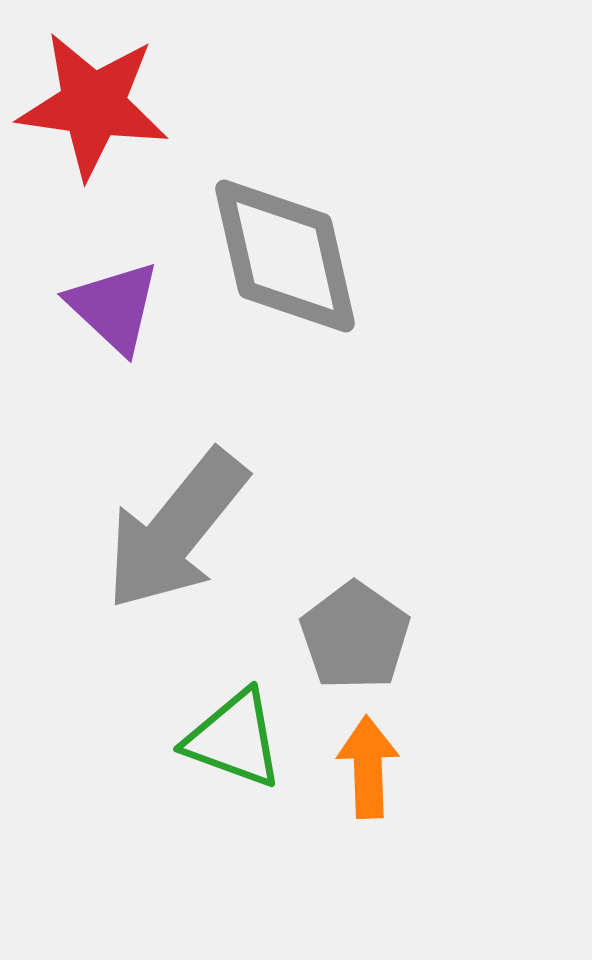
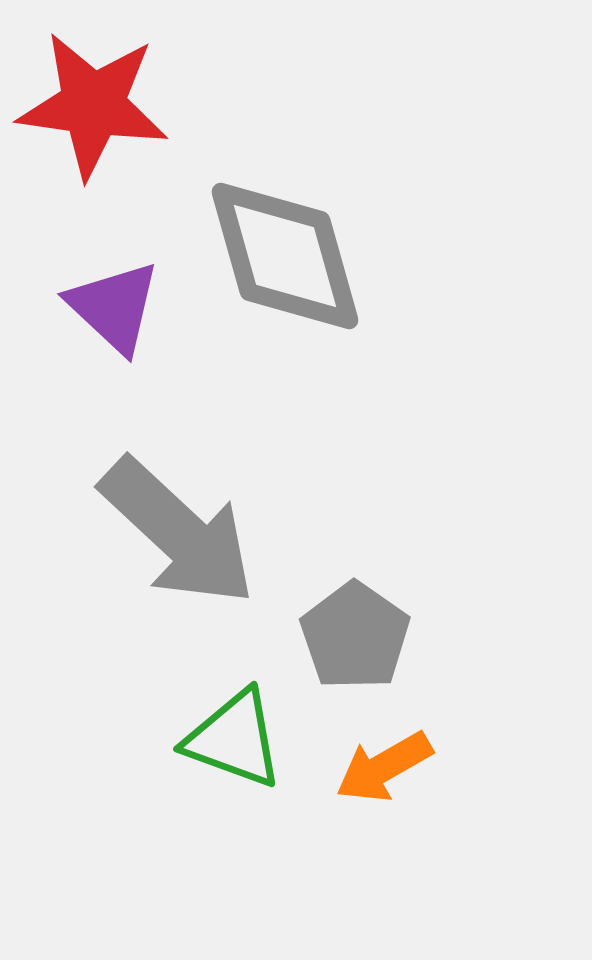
gray diamond: rotated 3 degrees counterclockwise
gray arrow: moved 2 px right, 2 px down; rotated 86 degrees counterclockwise
orange arrow: moved 16 px right; rotated 118 degrees counterclockwise
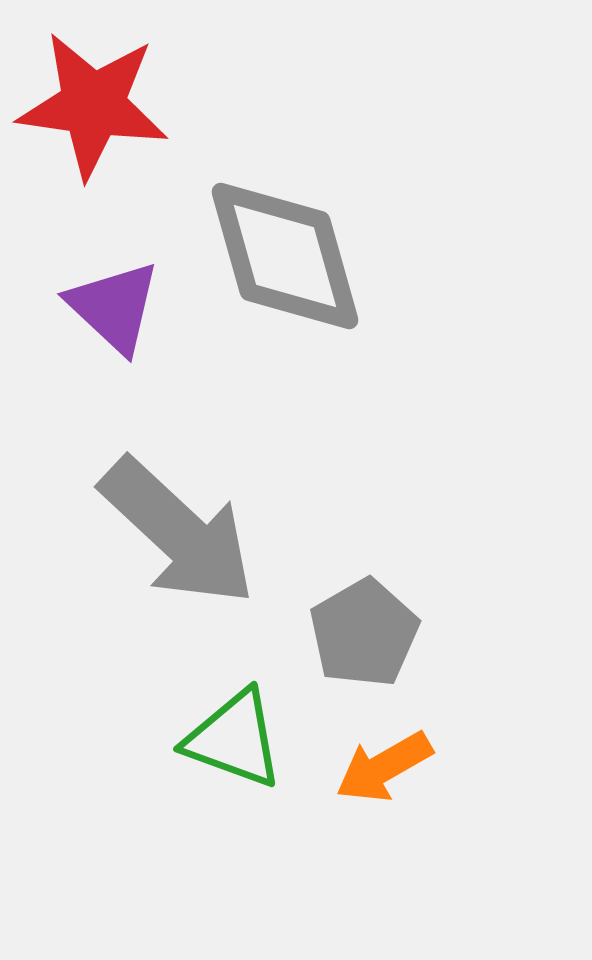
gray pentagon: moved 9 px right, 3 px up; rotated 7 degrees clockwise
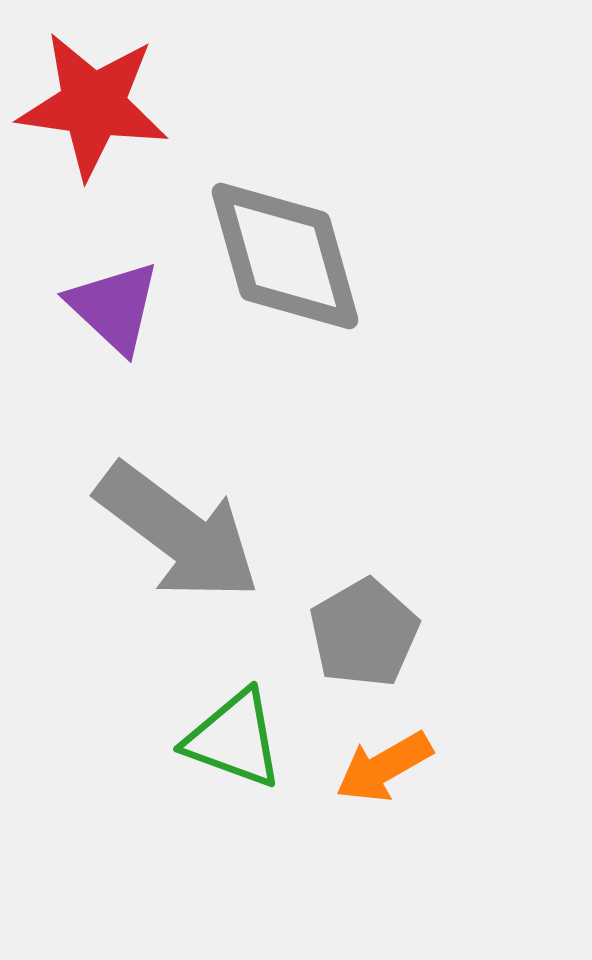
gray arrow: rotated 6 degrees counterclockwise
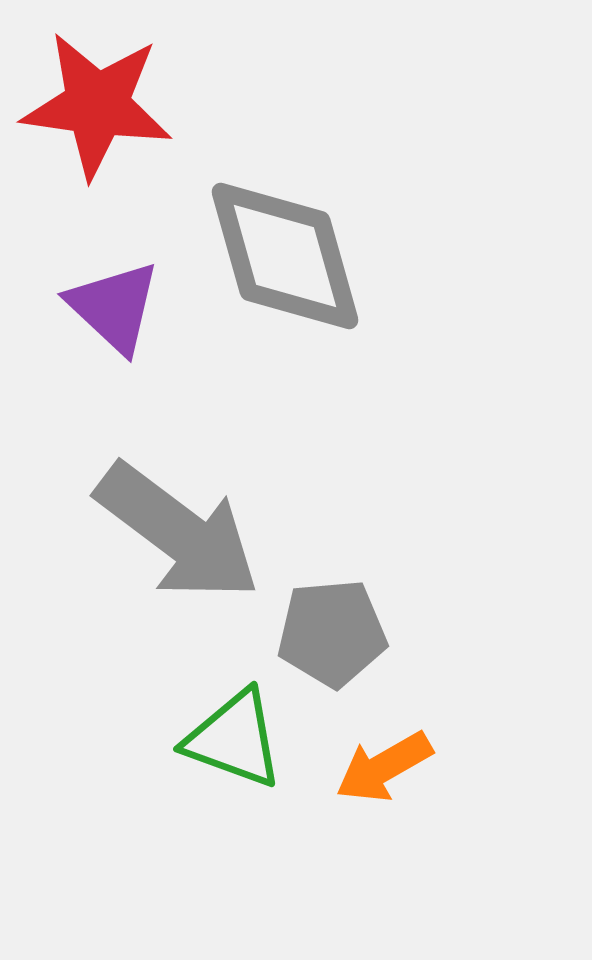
red star: moved 4 px right
gray pentagon: moved 32 px left; rotated 25 degrees clockwise
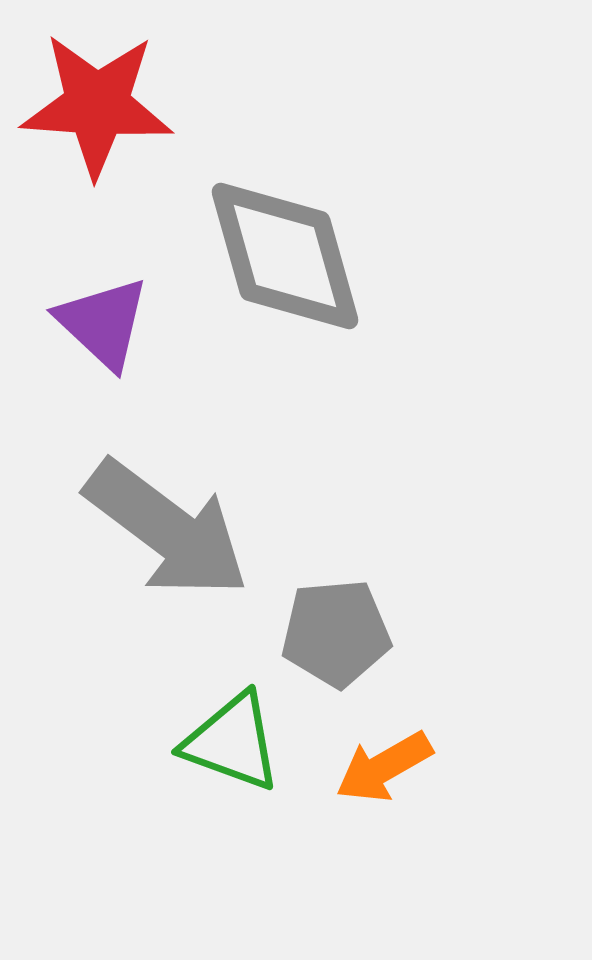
red star: rotated 4 degrees counterclockwise
purple triangle: moved 11 px left, 16 px down
gray arrow: moved 11 px left, 3 px up
gray pentagon: moved 4 px right
green triangle: moved 2 px left, 3 px down
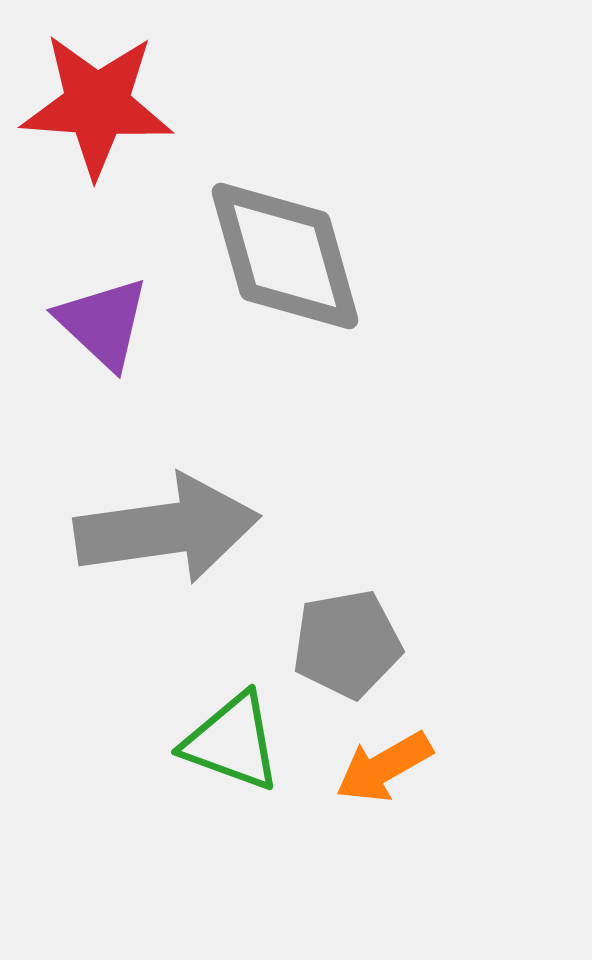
gray arrow: rotated 45 degrees counterclockwise
gray pentagon: moved 11 px right, 11 px down; rotated 5 degrees counterclockwise
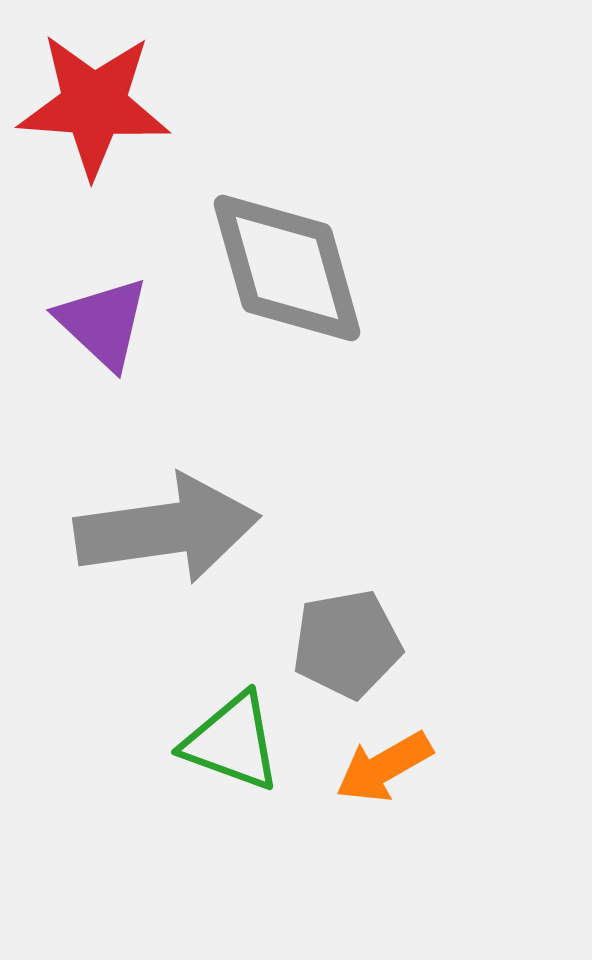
red star: moved 3 px left
gray diamond: moved 2 px right, 12 px down
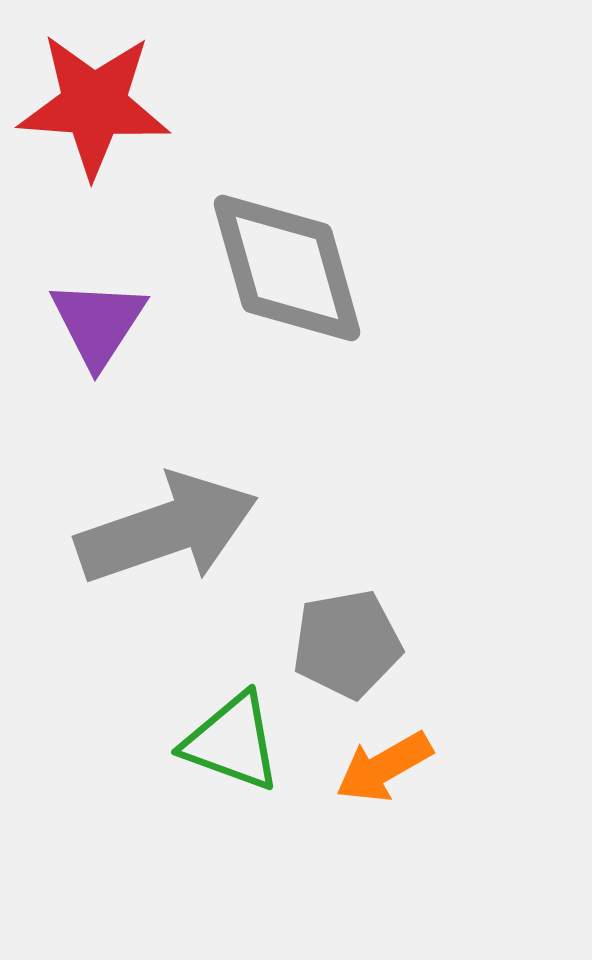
purple triangle: moved 5 px left; rotated 20 degrees clockwise
gray arrow: rotated 11 degrees counterclockwise
